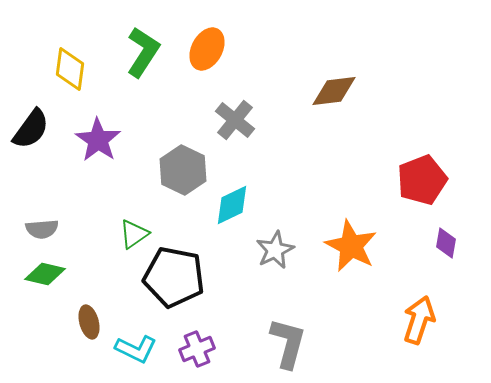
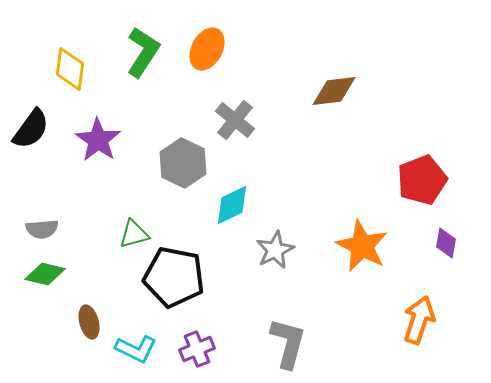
gray hexagon: moved 7 px up
green triangle: rotated 20 degrees clockwise
orange star: moved 11 px right
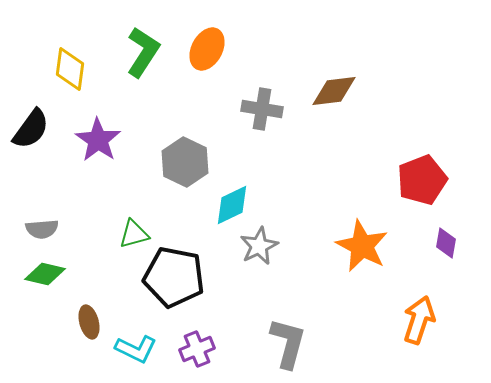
gray cross: moved 27 px right, 11 px up; rotated 30 degrees counterclockwise
gray hexagon: moved 2 px right, 1 px up
gray star: moved 16 px left, 4 px up
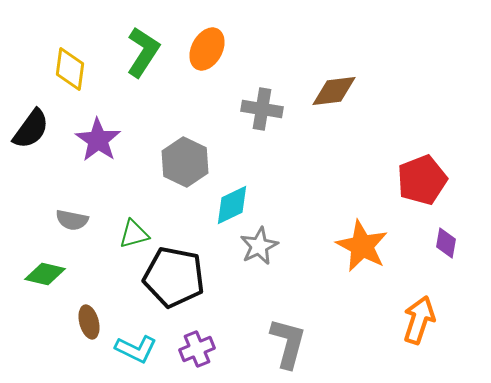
gray semicircle: moved 30 px right, 9 px up; rotated 16 degrees clockwise
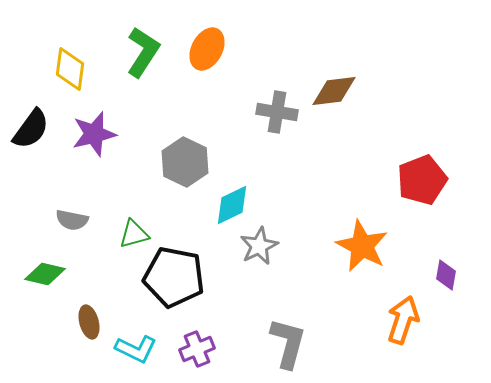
gray cross: moved 15 px right, 3 px down
purple star: moved 4 px left, 6 px up; rotated 24 degrees clockwise
purple diamond: moved 32 px down
orange arrow: moved 16 px left
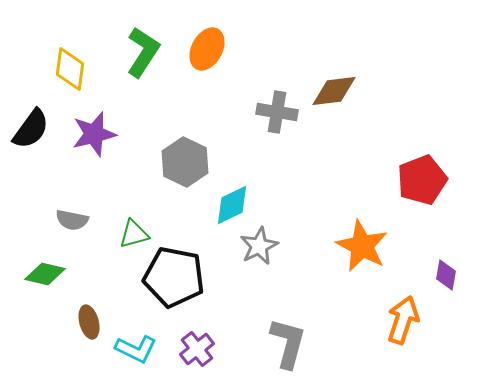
purple cross: rotated 16 degrees counterclockwise
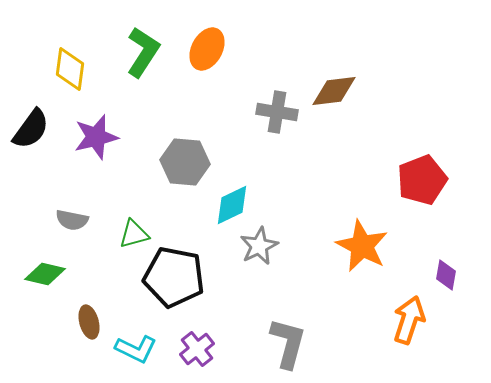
purple star: moved 2 px right, 3 px down
gray hexagon: rotated 21 degrees counterclockwise
orange arrow: moved 6 px right
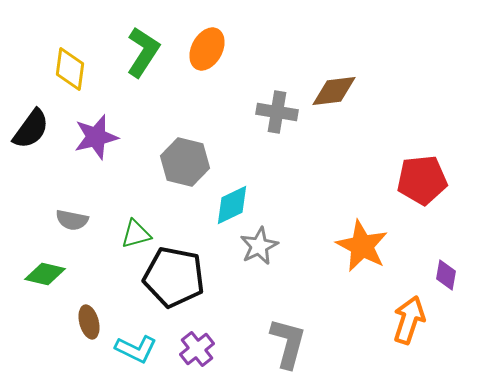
gray hexagon: rotated 9 degrees clockwise
red pentagon: rotated 15 degrees clockwise
green triangle: moved 2 px right
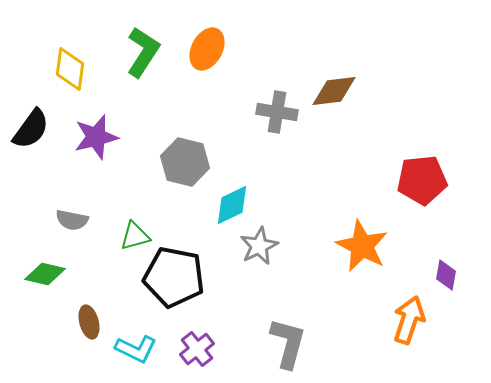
green triangle: moved 1 px left, 2 px down
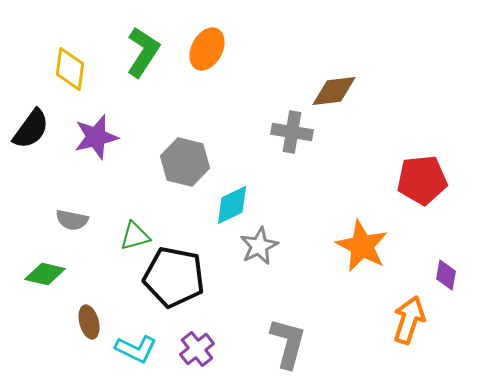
gray cross: moved 15 px right, 20 px down
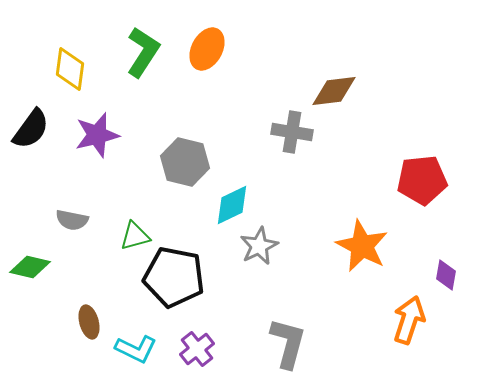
purple star: moved 1 px right, 2 px up
green diamond: moved 15 px left, 7 px up
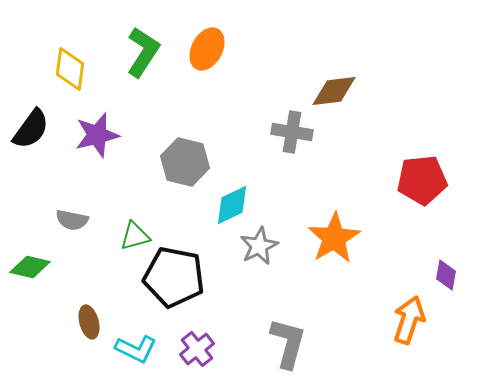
orange star: moved 28 px left, 8 px up; rotated 14 degrees clockwise
